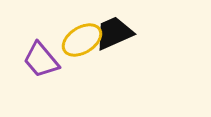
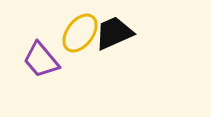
yellow ellipse: moved 2 px left, 7 px up; rotated 21 degrees counterclockwise
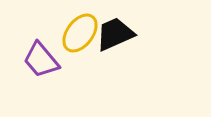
black trapezoid: moved 1 px right, 1 px down
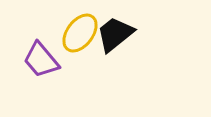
black trapezoid: rotated 15 degrees counterclockwise
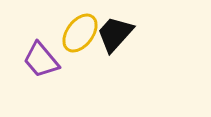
black trapezoid: rotated 9 degrees counterclockwise
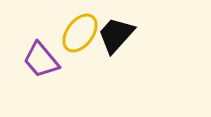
black trapezoid: moved 1 px right, 1 px down
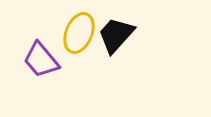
yellow ellipse: moved 1 px left; rotated 15 degrees counterclockwise
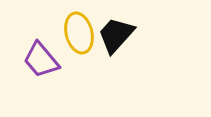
yellow ellipse: rotated 36 degrees counterclockwise
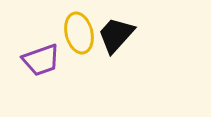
purple trapezoid: rotated 69 degrees counterclockwise
